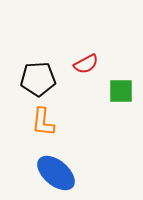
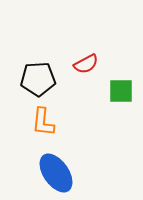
blue ellipse: rotated 15 degrees clockwise
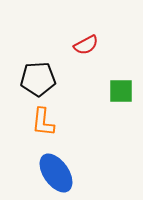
red semicircle: moved 19 px up
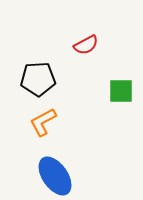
orange L-shape: rotated 56 degrees clockwise
blue ellipse: moved 1 px left, 3 px down
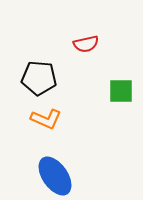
red semicircle: moved 1 px up; rotated 15 degrees clockwise
black pentagon: moved 1 px right, 1 px up; rotated 8 degrees clockwise
orange L-shape: moved 3 px right, 3 px up; rotated 128 degrees counterclockwise
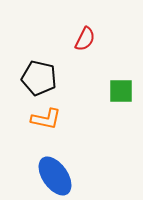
red semicircle: moved 1 px left, 5 px up; rotated 50 degrees counterclockwise
black pentagon: rotated 8 degrees clockwise
orange L-shape: rotated 12 degrees counterclockwise
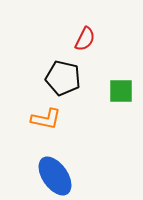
black pentagon: moved 24 px right
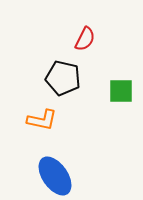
orange L-shape: moved 4 px left, 1 px down
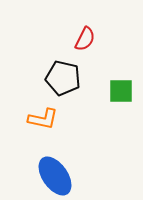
orange L-shape: moved 1 px right, 1 px up
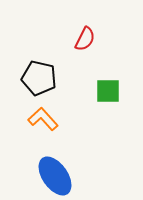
black pentagon: moved 24 px left
green square: moved 13 px left
orange L-shape: rotated 144 degrees counterclockwise
